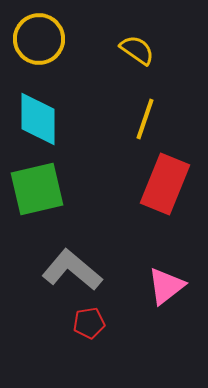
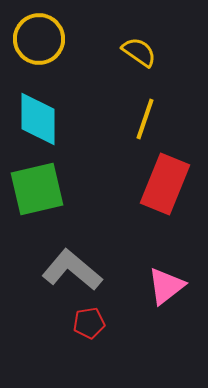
yellow semicircle: moved 2 px right, 2 px down
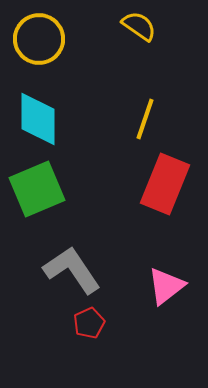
yellow semicircle: moved 26 px up
green square: rotated 10 degrees counterclockwise
gray L-shape: rotated 16 degrees clockwise
red pentagon: rotated 16 degrees counterclockwise
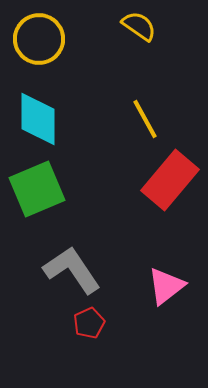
yellow line: rotated 48 degrees counterclockwise
red rectangle: moved 5 px right, 4 px up; rotated 18 degrees clockwise
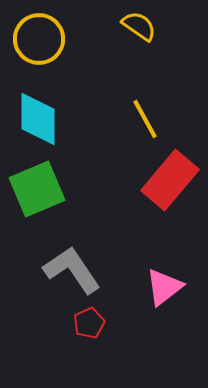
pink triangle: moved 2 px left, 1 px down
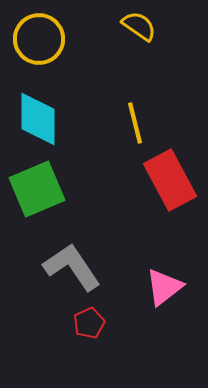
yellow line: moved 10 px left, 4 px down; rotated 15 degrees clockwise
red rectangle: rotated 68 degrees counterclockwise
gray L-shape: moved 3 px up
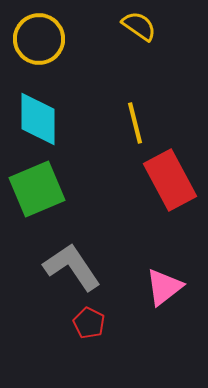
red pentagon: rotated 20 degrees counterclockwise
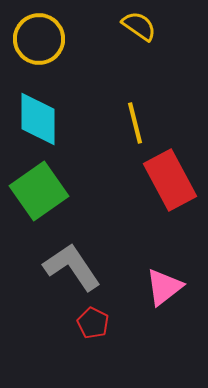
green square: moved 2 px right, 2 px down; rotated 12 degrees counterclockwise
red pentagon: moved 4 px right
